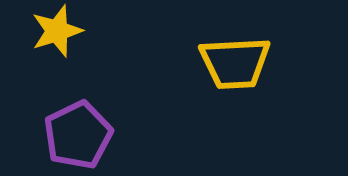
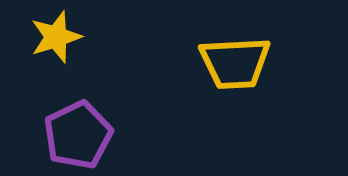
yellow star: moved 1 px left, 6 px down
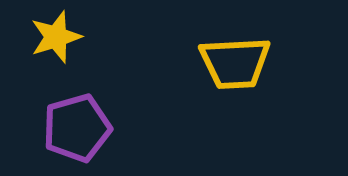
purple pentagon: moved 1 px left, 7 px up; rotated 10 degrees clockwise
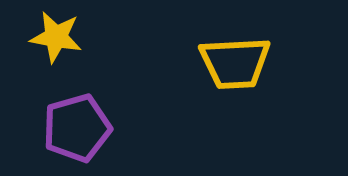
yellow star: rotated 28 degrees clockwise
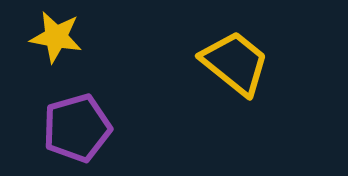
yellow trapezoid: rotated 138 degrees counterclockwise
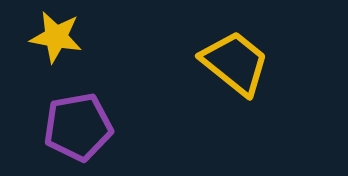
purple pentagon: moved 1 px right, 1 px up; rotated 6 degrees clockwise
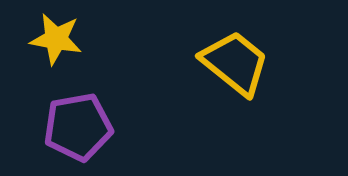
yellow star: moved 2 px down
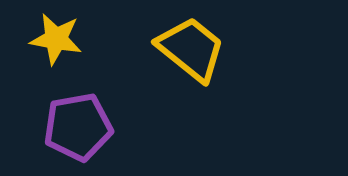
yellow trapezoid: moved 44 px left, 14 px up
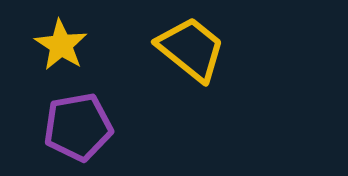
yellow star: moved 5 px right, 6 px down; rotated 22 degrees clockwise
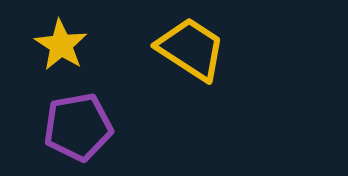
yellow trapezoid: rotated 6 degrees counterclockwise
